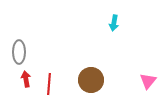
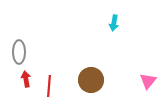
red line: moved 2 px down
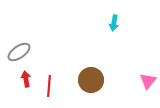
gray ellipse: rotated 55 degrees clockwise
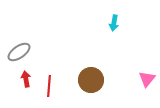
pink triangle: moved 1 px left, 2 px up
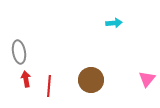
cyan arrow: rotated 105 degrees counterclockwise
gray ellipse: rotated 65 degrees counterclockwise
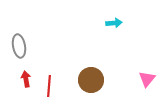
gray ellipse: moved 6 px up
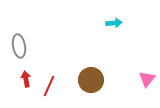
red line: rotated 20 degrees clockwise
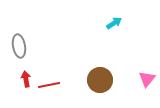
cyan arrow: rotated 28 degrees counterclockwise
brown circle: moved 9 px right
red line: moved 1 px up; rotated 55 degrees clockwise
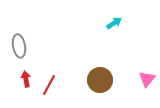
red line: rotated 50 degrees counterclockwise
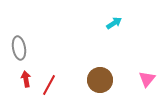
gray ellipse: moved 2 px down
